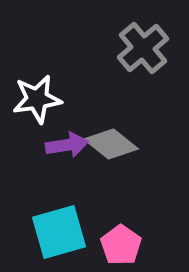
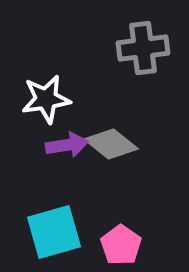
gray cross: rotated 33 degrees clockwise
white star: moved 9 px right
cyan square: moved 5 px left
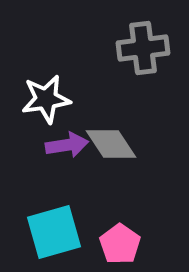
gray diamond: rotated 18 degrees clockwise
pink pentagon: moved 1 px left, 1 px up
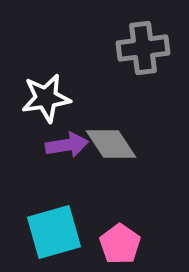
white star: moved 1 px up
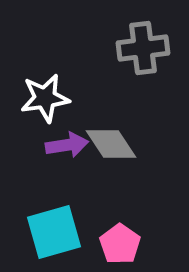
white star: moved 1 px left
